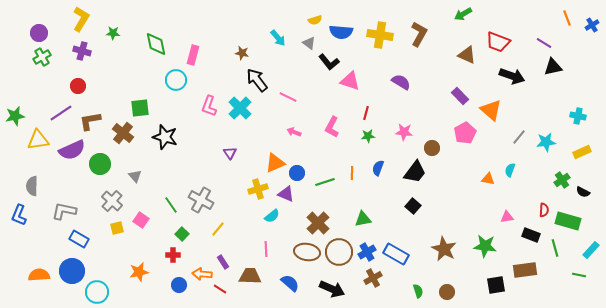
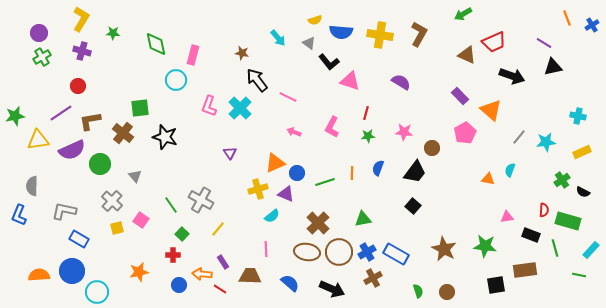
red trapezoid at (498, 42): moved 4 px left; rotated 45 degrees counterclockwise
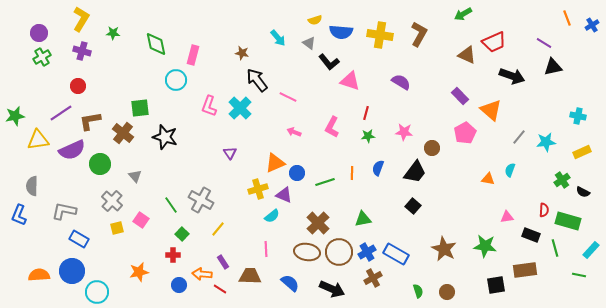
purple triangle at (286, 194): moved 2 px left, 1 px down
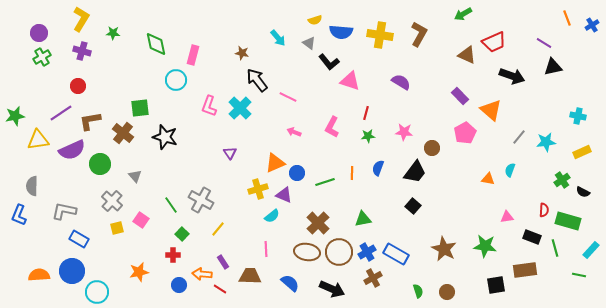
black rectangle at (531, 235): moved 1 px right, 2 px down
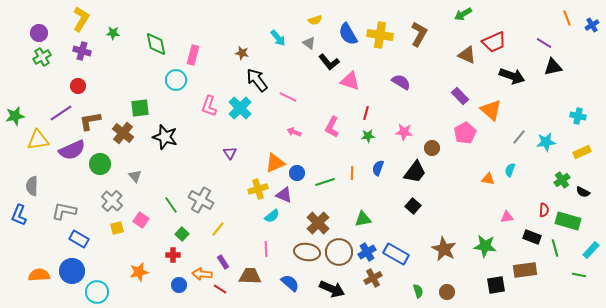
blue semicircle at (341, 32): moved 7 px right, 2 px down; rotated 55 degrees clockwise
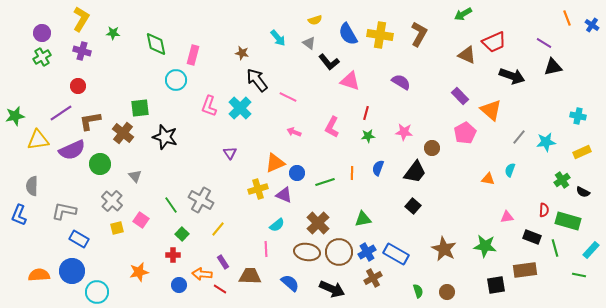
blue cross at (592, 25): rotated 24 degrees counterclockwise
purple circle at (39, 33): moved 3 px right
cyan semicircle at (272, 216): moved 5 px right, 9 px down
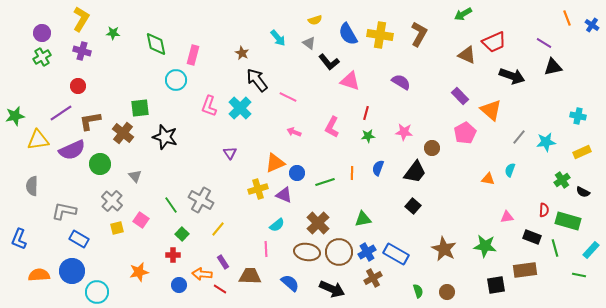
brown star at (242, 53): rotated 16 degrees clockwise
blue L-shape at (19, 215): moved 24 px down
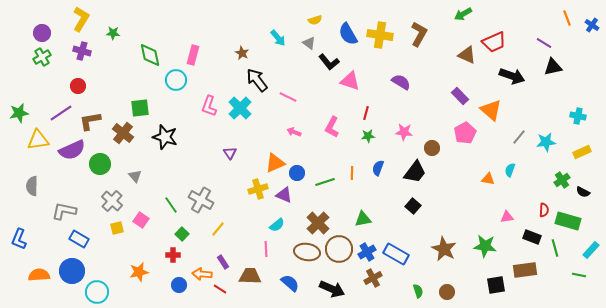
green diamond at (156, 44): moved 6 px left, 11 px down
green star at (15, 116): moved 4 px right, 3 px up
brown circle at (339, 252): moved 3 px up
